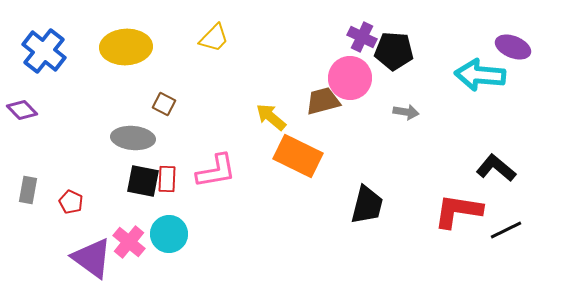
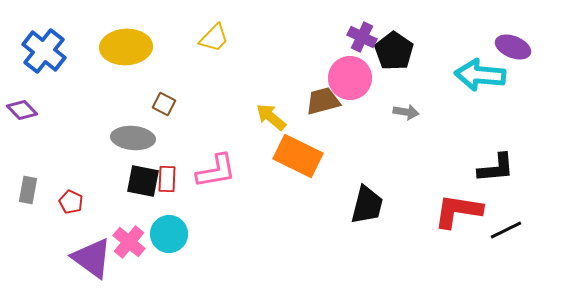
black pentagon: rotated 30 degrees clockwise
black L-shape: rotated 135 degrees clockwise
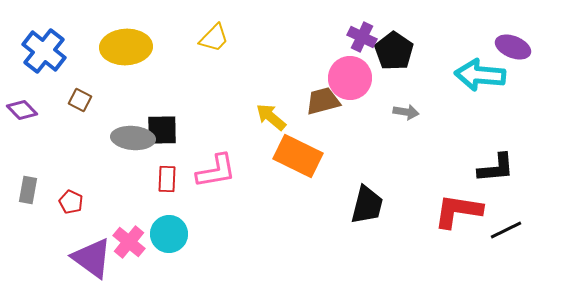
brown square: moved 84 px left, 4 px up
black square: moved 19 px right, 51 px up; rotated 12 degrees counterclockwise
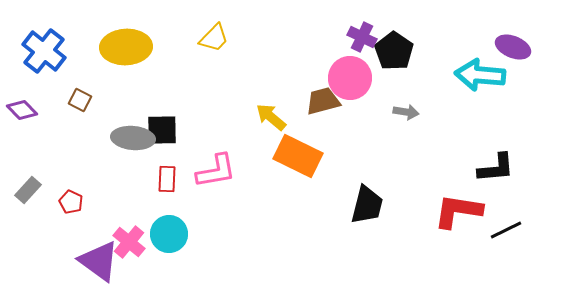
gray rectangle: rotated 32 degrees clockwise
purple triangle: moved 7 px right, 3 px down
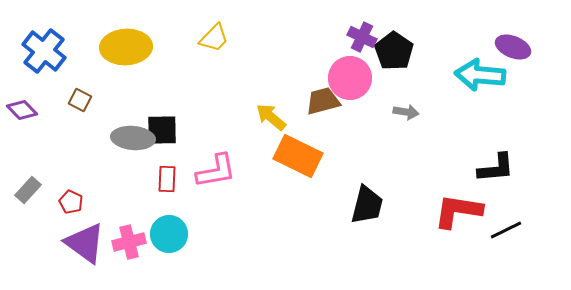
pink cross: rotated 36 degrees clockwise
purple triangle: moved 14 px left, 18 px up
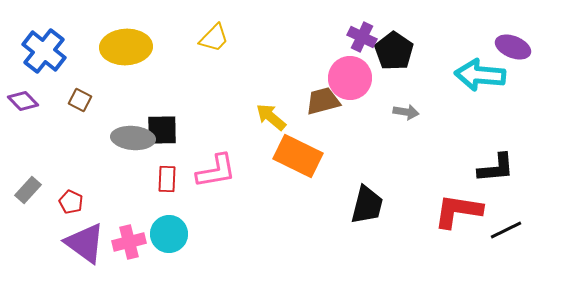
purple diamond: moved 1 px right, 9 px up
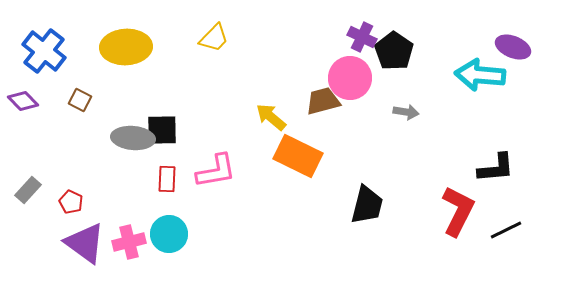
red L-shape: rotated 108 degrees clockwise
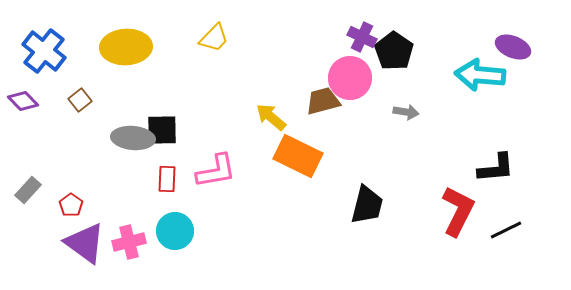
brown square: rotated 25 degrees clockwise
red pentagon: moved 3 px down; rotated 10 degrees clockwise
cyan circle: moved 6 px right, 3 px up
